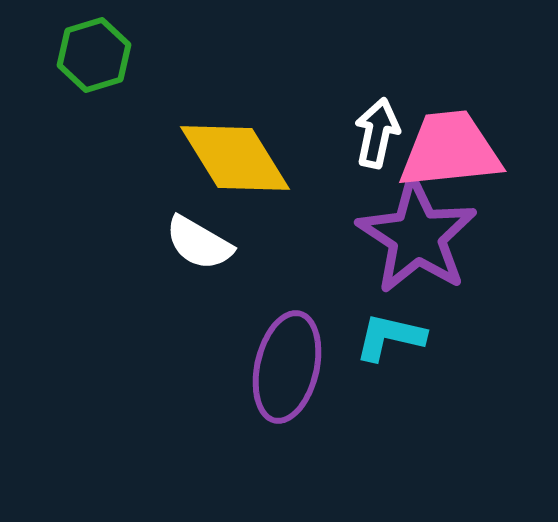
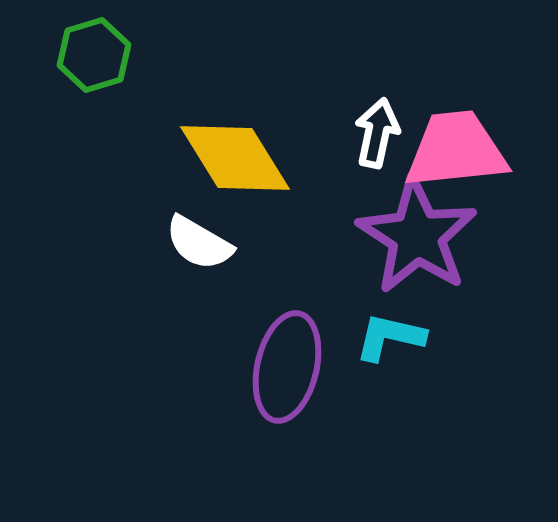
pink trapezoid: moved 6 px right
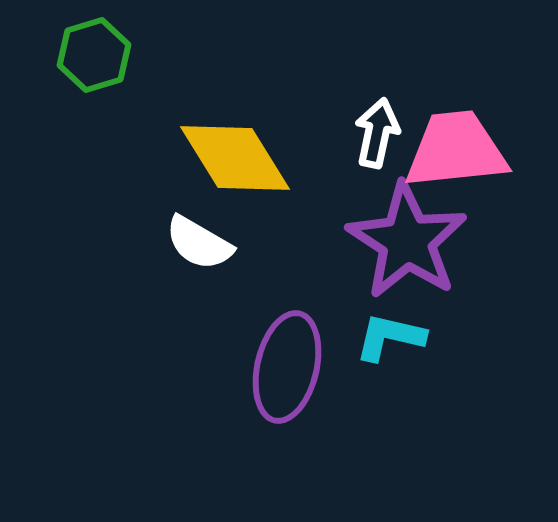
purple star: moved 10 px left, 5 px down
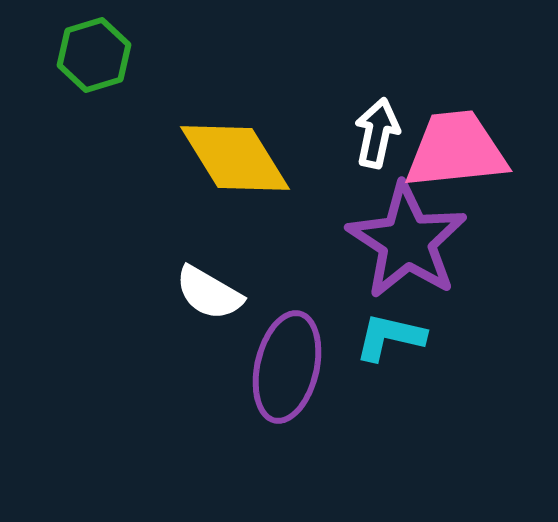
white semicircle: moved 10 px right, 50 px down
